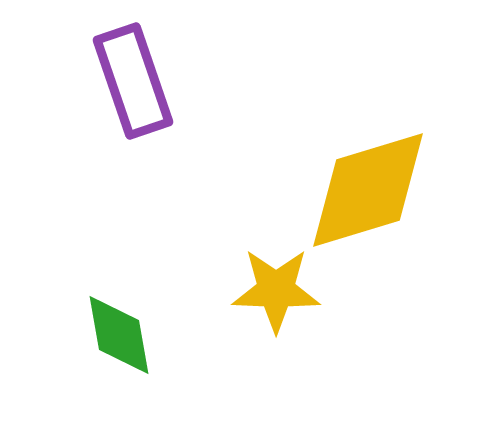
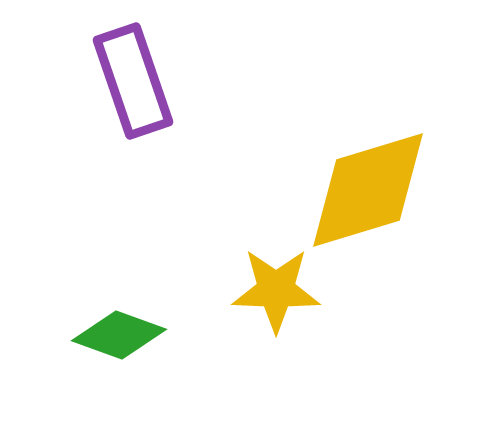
green diamond: rotated 60 degrees counterclockwise
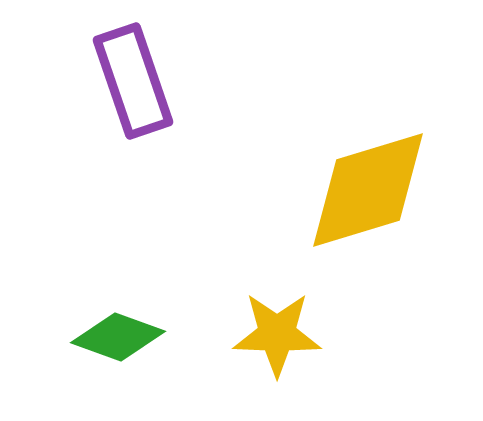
yellow star: moved 1 px right, 44 px down
green diamond: moved 1 px left, 2 px down
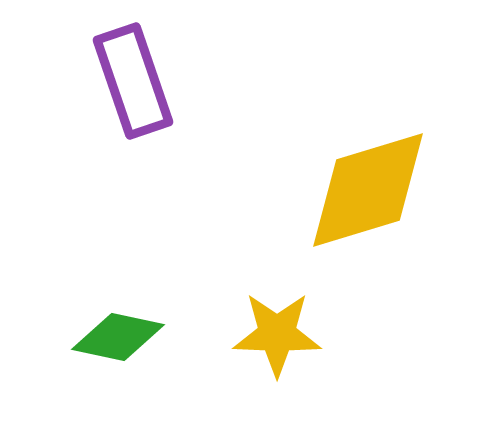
green diamond: rotated 8 degrees counterclockwise
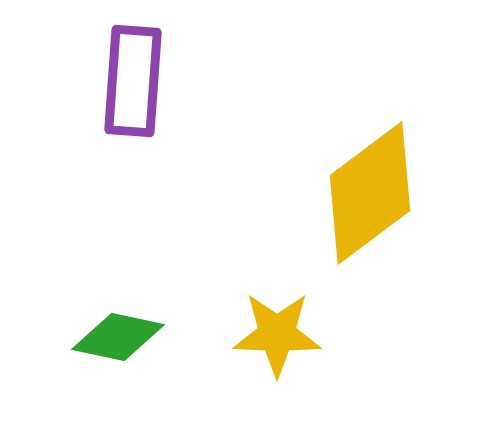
purple rectangle: rotated 23 degrees clockwise
yellow diamond: moved 2 px right, 3 px down; rotated 20 degrees counterclockwise
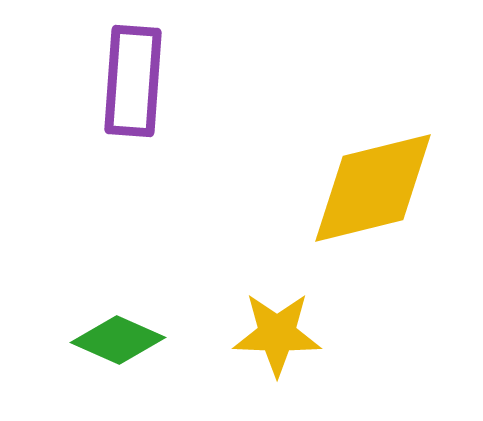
yellow diamond: moved 3 px right, 5 px up; rotated 23 degrees clockwise
green diamond: moved 3 px down; rotated 12 degrees clockwise
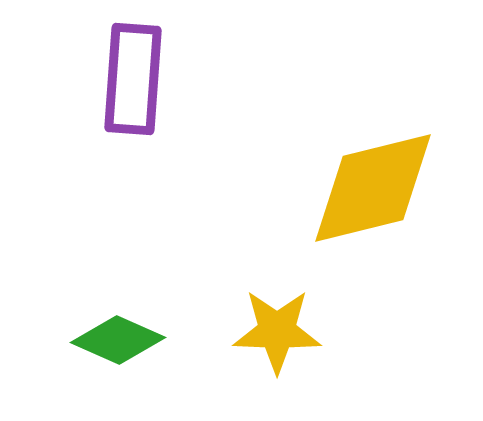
purple rectangle: moved 2 px up
yellow star: moved 3 px up
